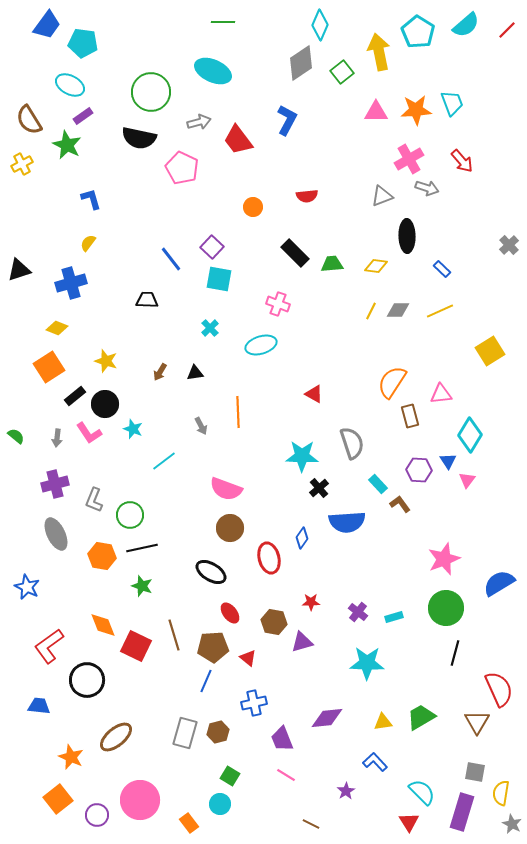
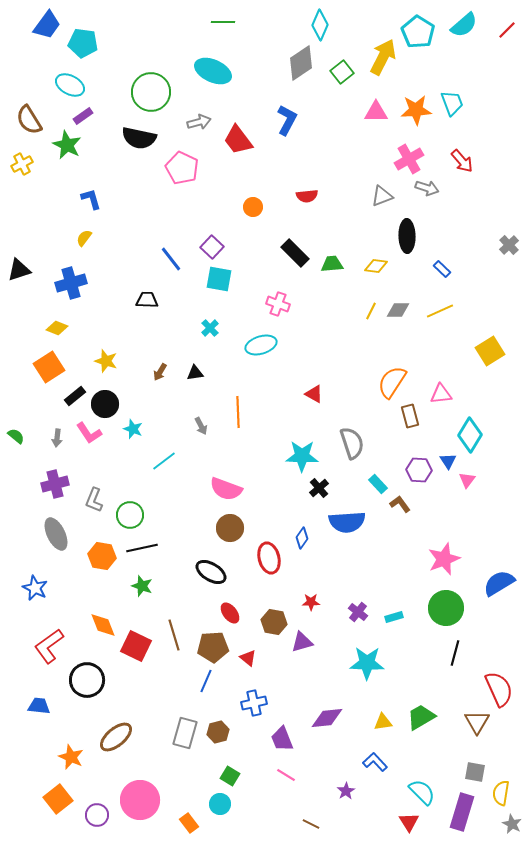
cyan semicircle at (466, 25): moved 2 px left
yellow arrow at (379, 52): moved 4 px right, 5 px down; rotated 39 degrees clockwise
yellow semicircle at (88, 243): moved 4 px left, 5 px up
blue star at (27, 587): moved 8 px right, 1 px down
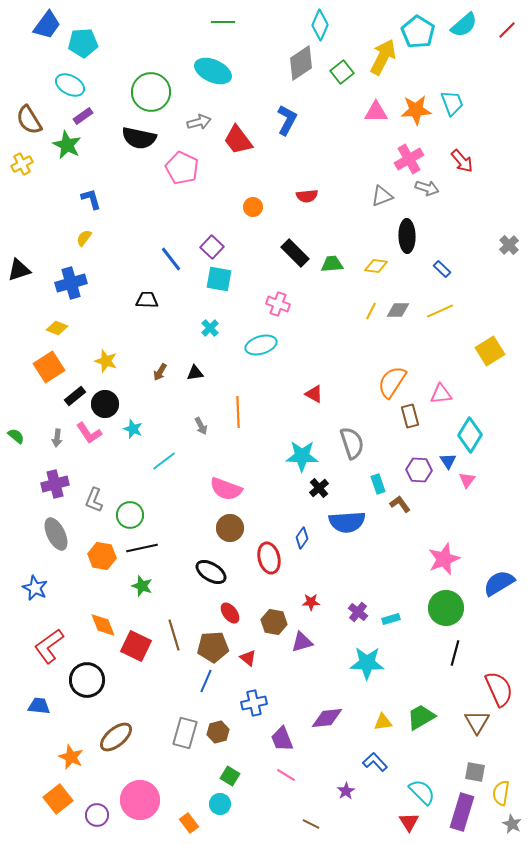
cyan pentagon at (83, 43): rotated 12 degrees counterclockwise
cyan rectangle at (378, 484): rotated 24 degrees clockwise
cyan rectangle at (394, 617): moved 3 px left, 2 px down
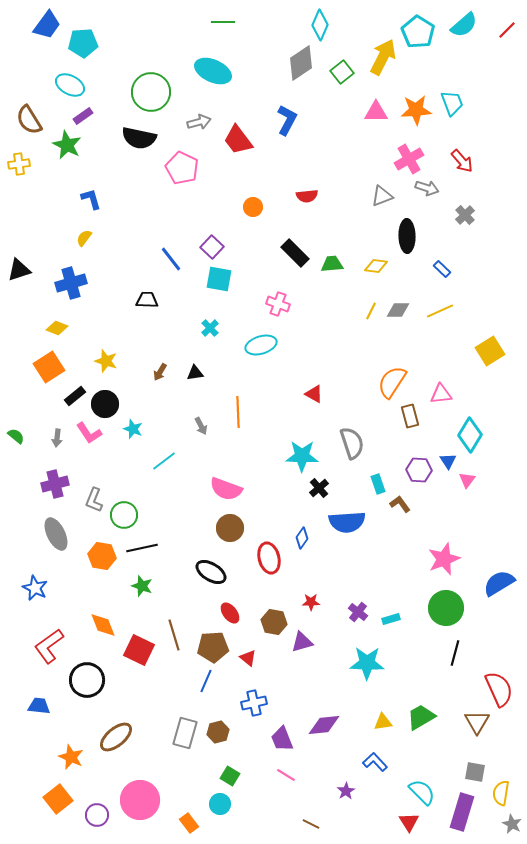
yellow cross at (22, 164): moved 3 px left; rotated 20 degrees clockwise
gray cross at (509, 245): moved 44 px left, 30 px up
green circle at (130, 515): moved 6 px left
red square at (136, 646): moved 3 px right, 4 px down
purple diamond at (327, 718): moved 3 px left, 7 px down
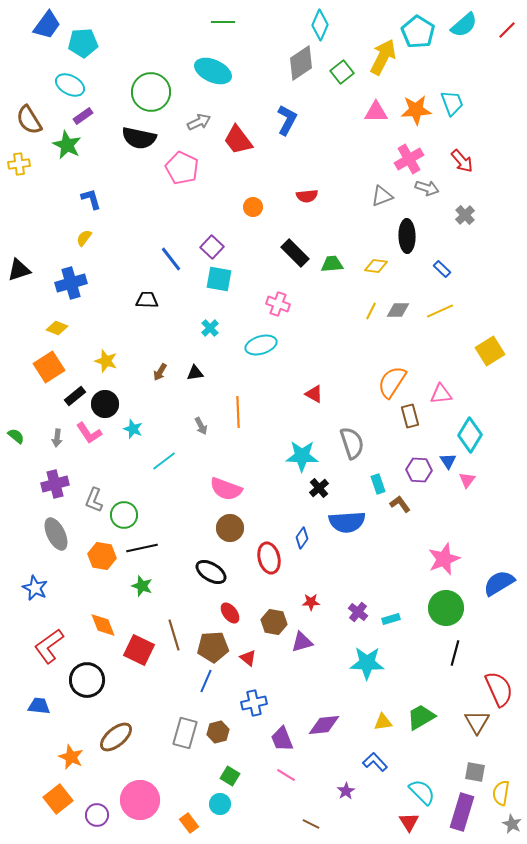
gray arrow at (199, 122): rotated 10 degrees counterclockwise
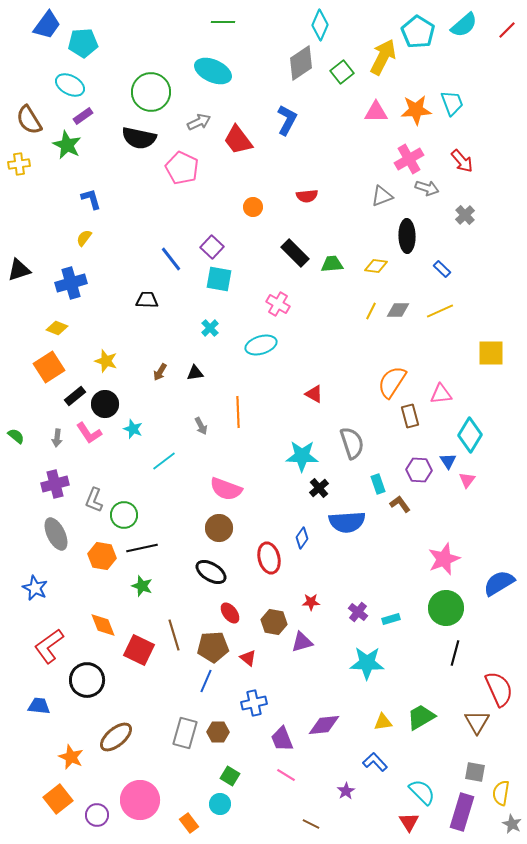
pink cross at (278, 304): rotated 10 degrees clockwise
yellow square at (490, 351): moved 1 px right, 2 px down; rotated 32 degrees clockwise
brown circle at (230, 528): moved 11 px left
brown hexagon at (218, 732): rotated 15 degrees clockwise
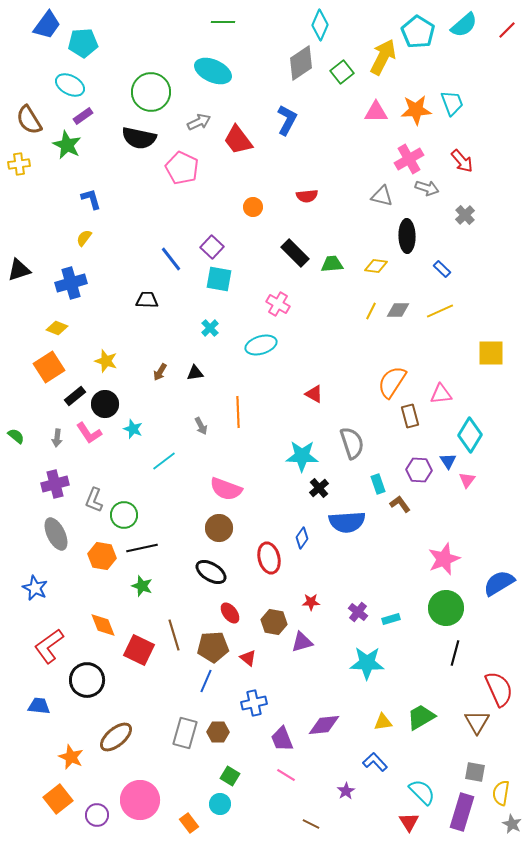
gray triangle at (382, 196): rotated 35 degrees clockwise
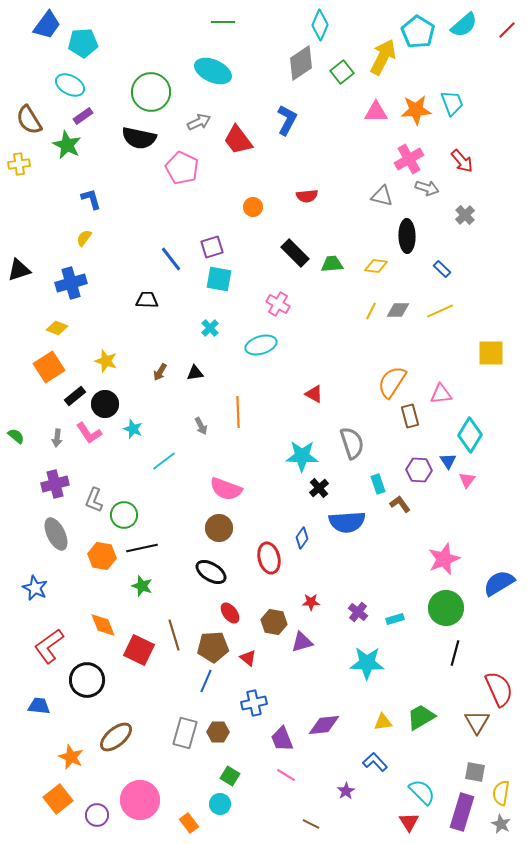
purple square at (212, 247): rotated 30 degrees clockwise
cyan rectangle at (391, 619): moved 4 px right
gray star at (512, 824): moved 11 px left
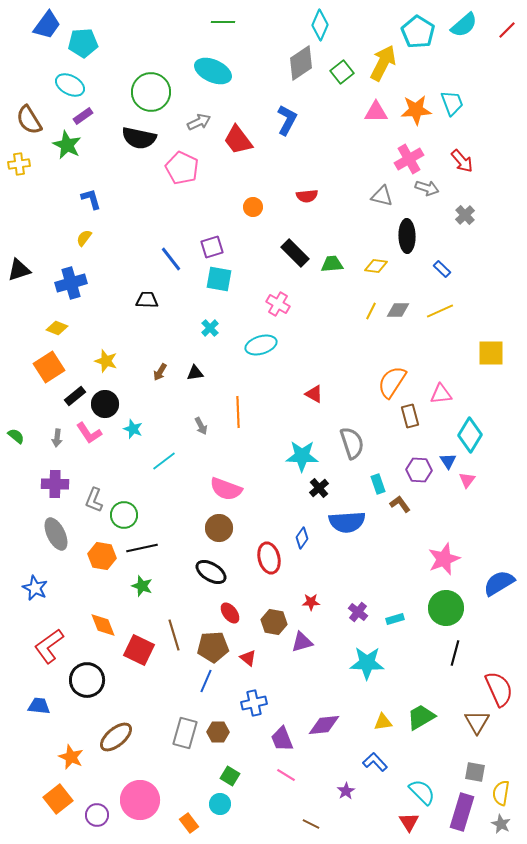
yellow arrow at (383, 57): moved 6 px down
purple cross at (55, 484): rotated 16 degrees clockwise
